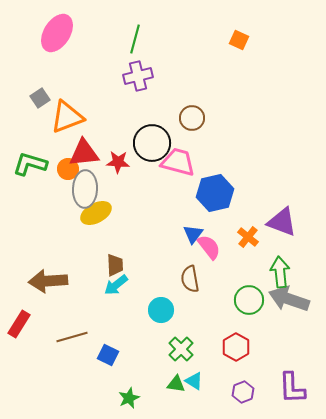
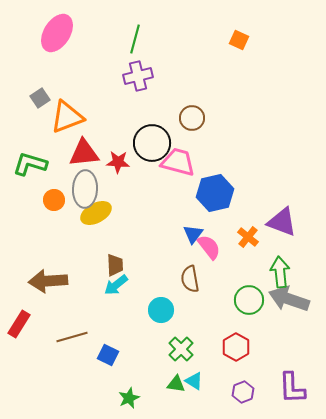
orange circle: moved 14 px left, 31 px down
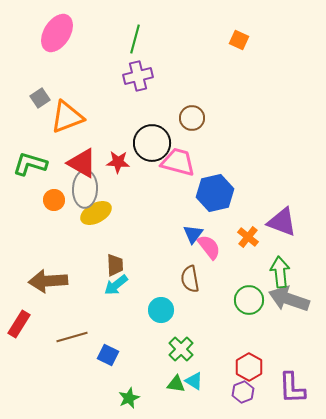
red triangle: moved 2 px left, 10 px down; rotated 36 degrees clockwise
red hexagon: moved 13 px right, 20 px down
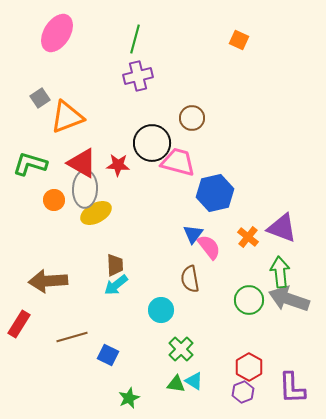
red star: moved 3 px down
purple triangle: moved 6 px down
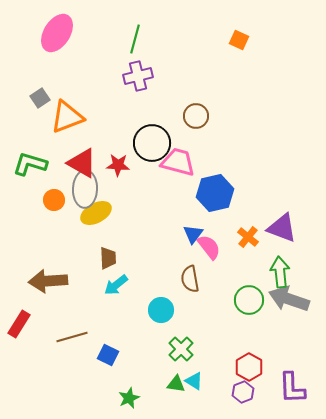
brown circle: moved 4 px right, 2 px up
brown trapezoid: moved 7 px left, 7 px up
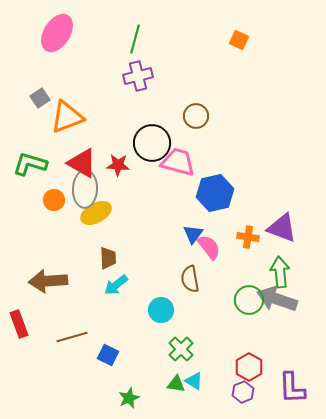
orange cross: rotated 30 degrees counterclockwise
gray arrow: moved 12 px left
red rectangle: rotated 52 degrees counterclockwise
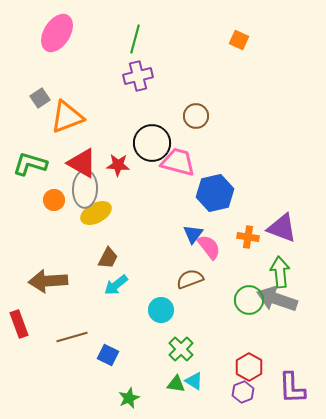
brown trapezoid: rotated 30 degrees clockwise
brown semicircle: rotated 80 degrees clockwise
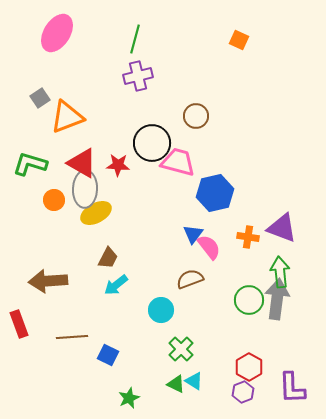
gray arrow: rotated 78 degrees clockwise
brown line: rotated 12 degrees clockwise
green triangle: rotated 18 degrees clockwise
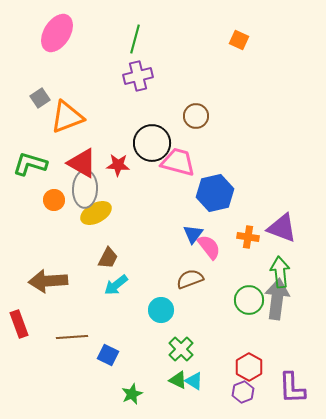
green triangle: moved 2 px right, 4 px up
green star: moved 3 px right, 4 px up
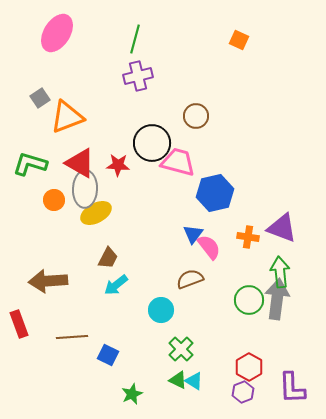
red triangle: moved 2 px left
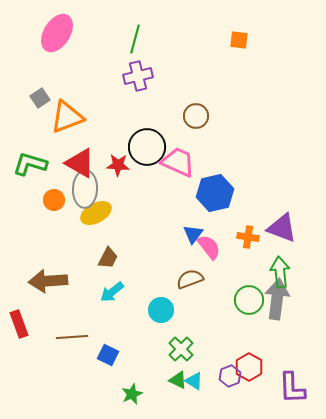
orange square: rotated 18 degrees counterclockwise
black circle: moved 5 px left, 4 px down
pink trapezoid: rotated 9 degrees clockwise
cyan arrow: moved 4 px left, 7 px down
purple hexagon: moved 13 px left, 16 px up
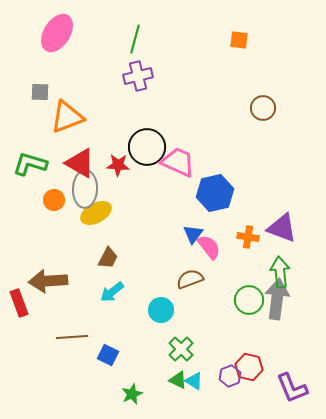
gray square: moved 6 px up; rotated 36 degrees clockwise
brown circle: moved 67 px right, 8 px up
red rectangle: moved 21 px up
red hexagon: rotated 16 degrees counterclockwise
purple L-shape: rotated 20 degrees counterclockwise
